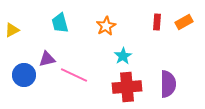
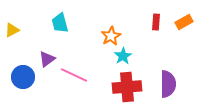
red rectangle: moved 1 px left
orange star: moved 5 px right, 10 px down
purple triangle: rotated 24 degrees counterclockwise
blue circle: moved 1 px left, 2 px down
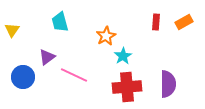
cyan trapezoid: moved 1 px up
yellow triangle: rotated 28 degrees counterclockwise
orange star: moved 5 px left
purple triangle: moved 2 px up
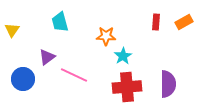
orange star: rotated 30 degrees clockwise
blue circle: moved 2 px down
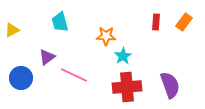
orange rectangle: rotated 24 degrees counterclockwise
yellow triangle: rotated 28 degrees clockwise
blue circle: moved 2 px left, 1 px up
purple semicircle: moved 2 px right, 1 px down; rotated 20 degrees counterclockwise
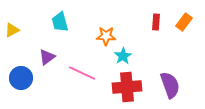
pink line: moved 8 px right, 2 px up
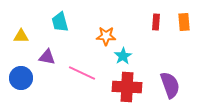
orange rectangle: rotated 42 degrees counterclockwise
yellow triangle: moved 9 px right, 6 px down; rotated 28 degrees clockwise
purple triangle: rotated 48 degrees clockwise
red cross: rotated 8 degrees clockwise
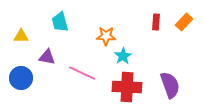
orange rectangle: rotated 48 degrees clockwise
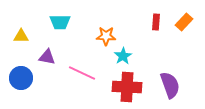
cyan trapezoid: rotated 75 degrees counterclockwise
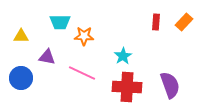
orange star: moved 22 px left
